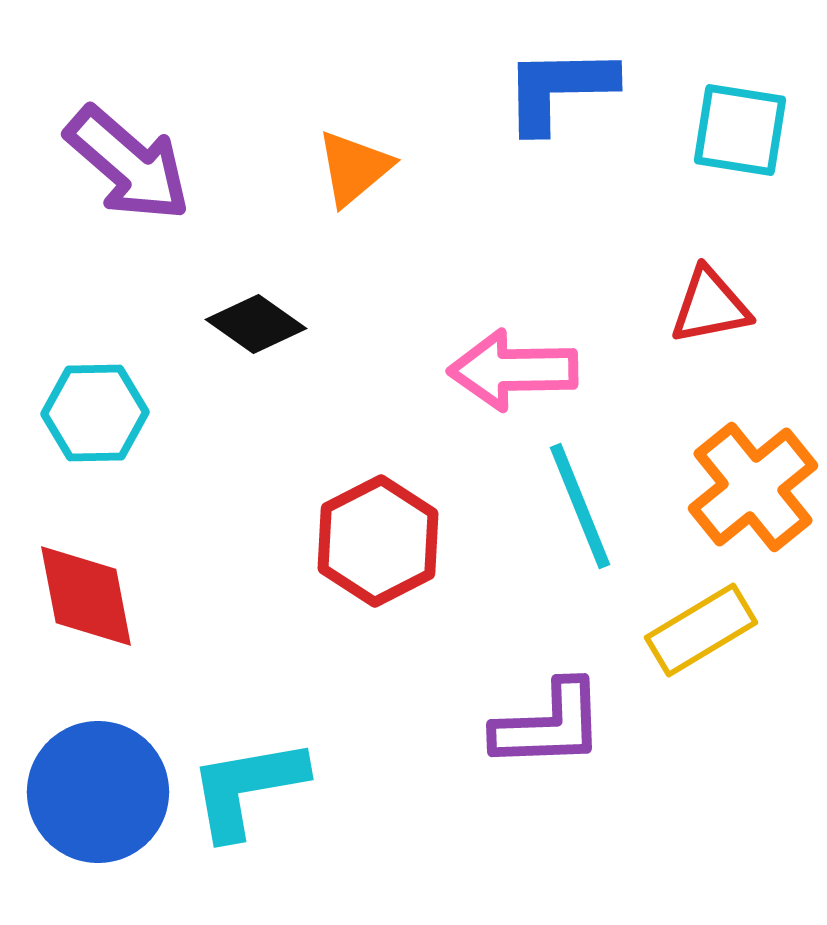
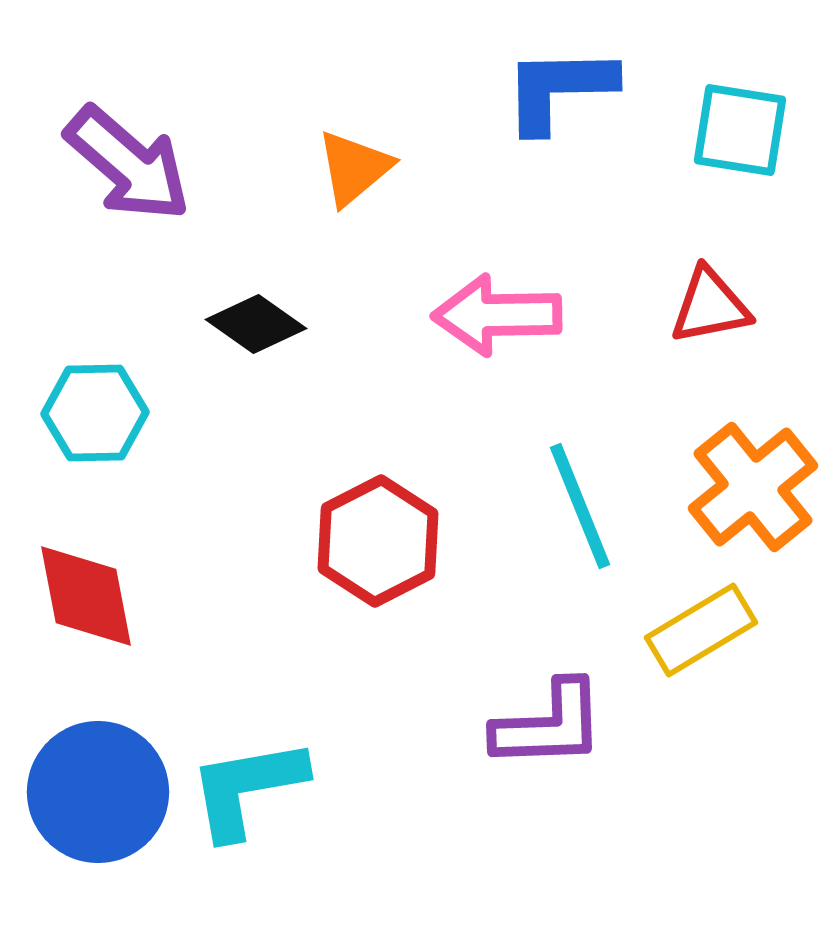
pink arrow: moved 16 px left, 55 px up
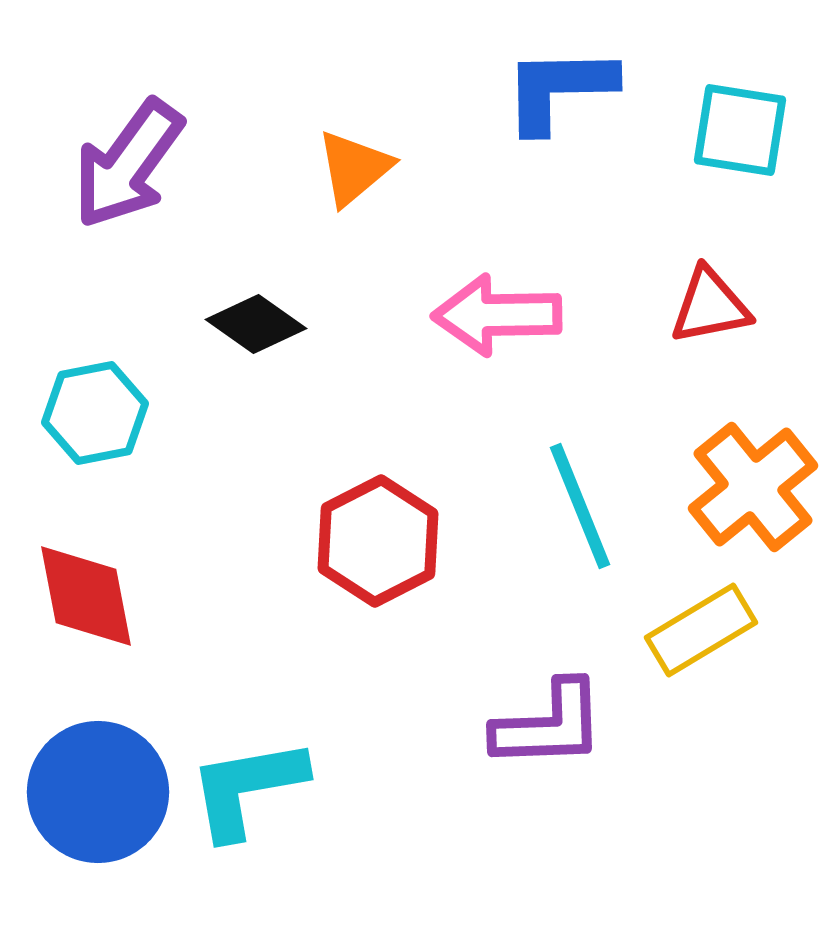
purple arrow: rotated 85 degrees clockwise
cyan hexagon: rotated 10 degrees counterclockwise
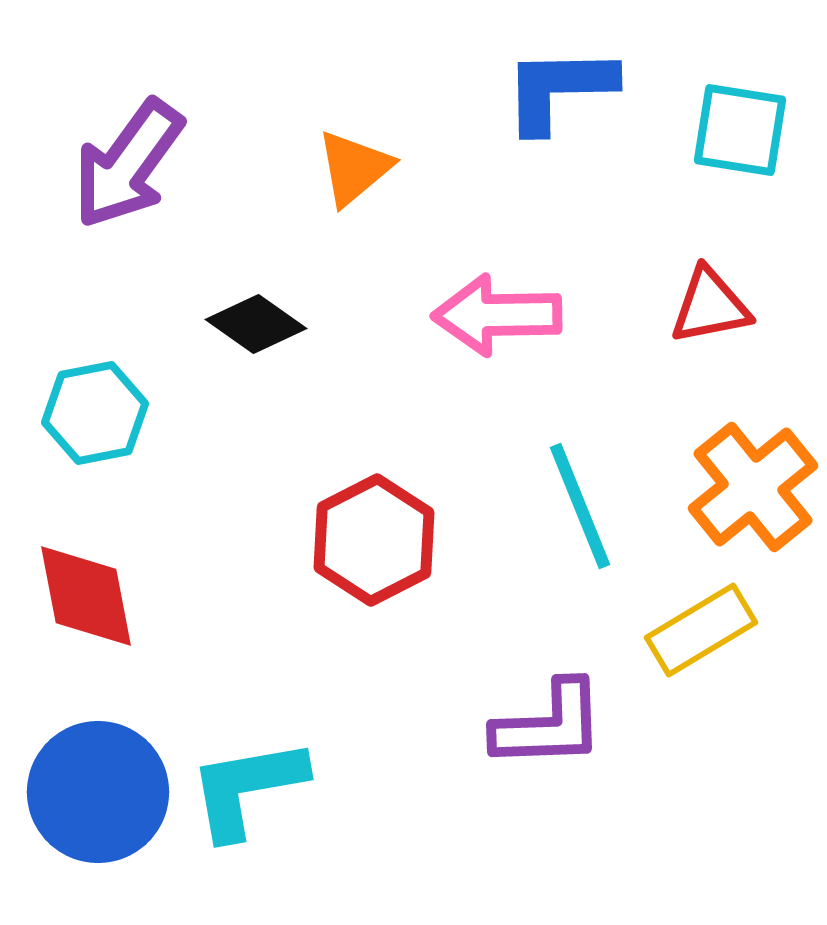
red hexagon: moved 4 px left, 1 px up
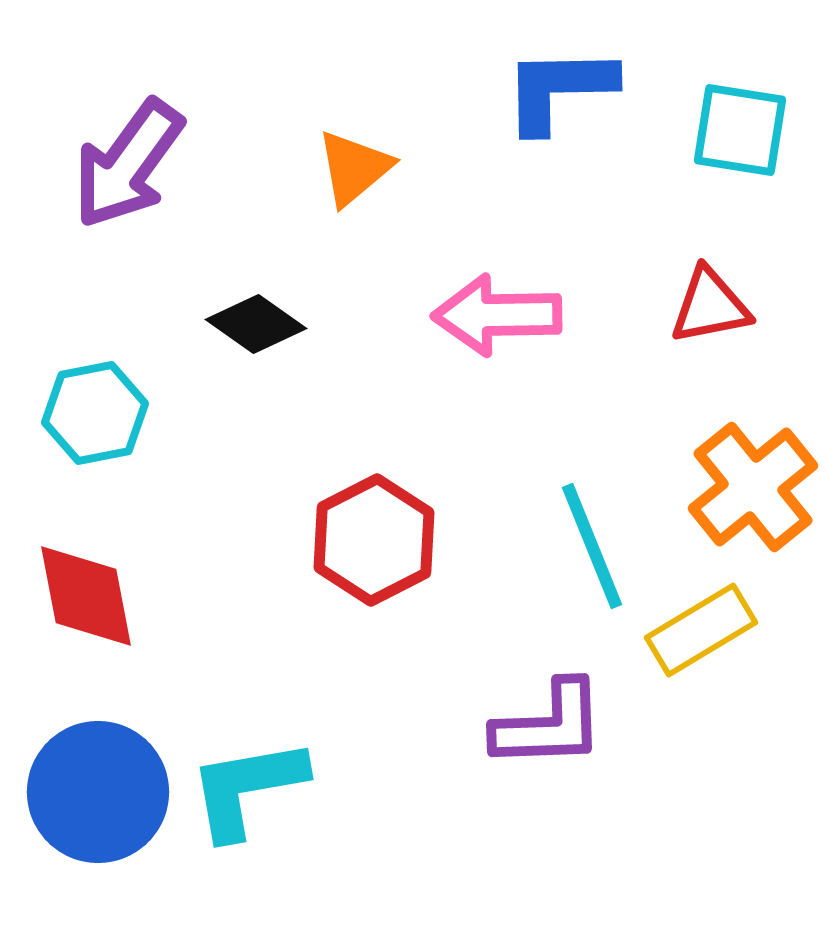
cyan line: moved 12 px right, 40 px down
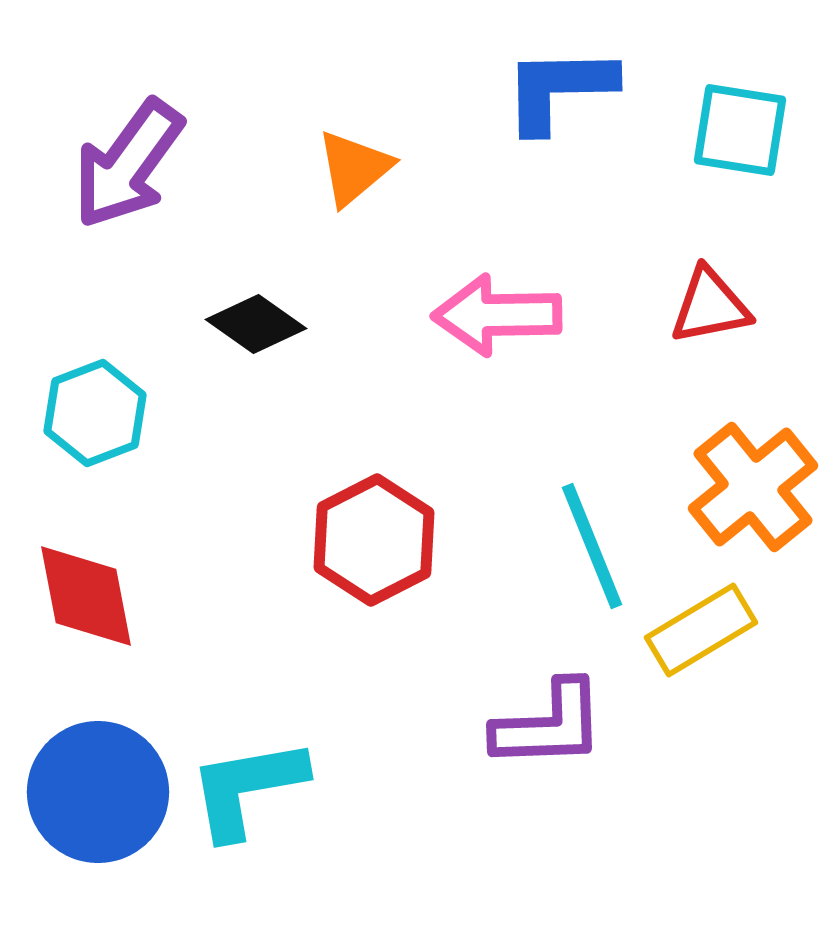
cyan hexagon: rotated 10 degrees counterclockwise
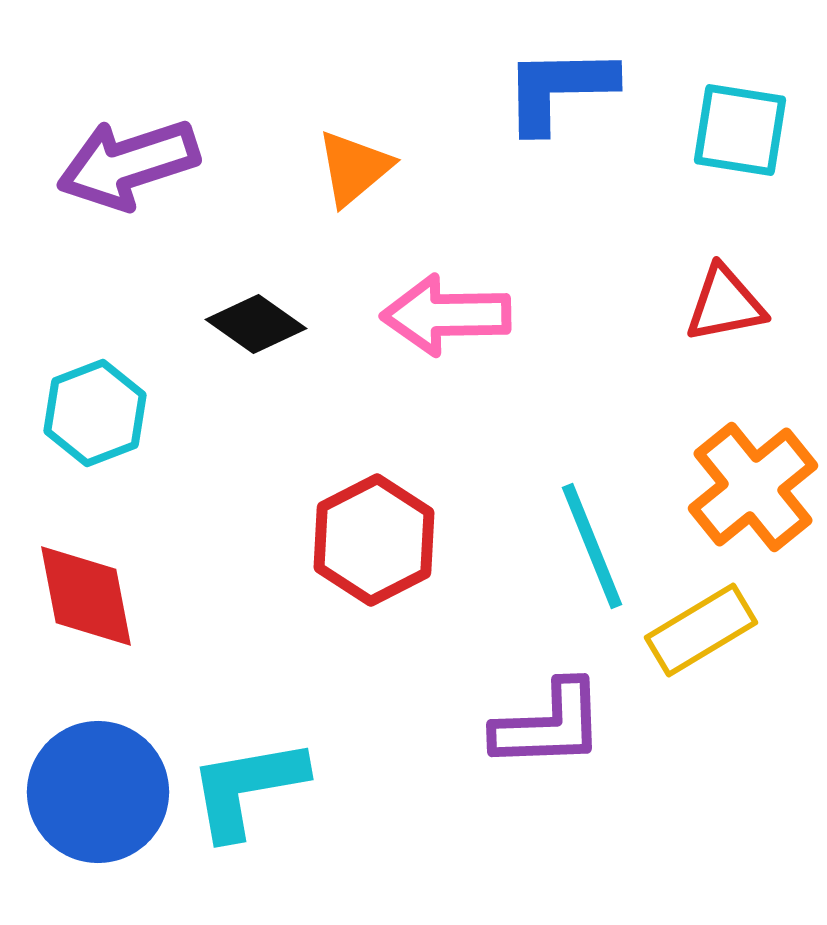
purple arrow: rotated 36 degrees clockwise
red triangle: moved 15 px right, 2 px up
pink arrow: moved 51 px left
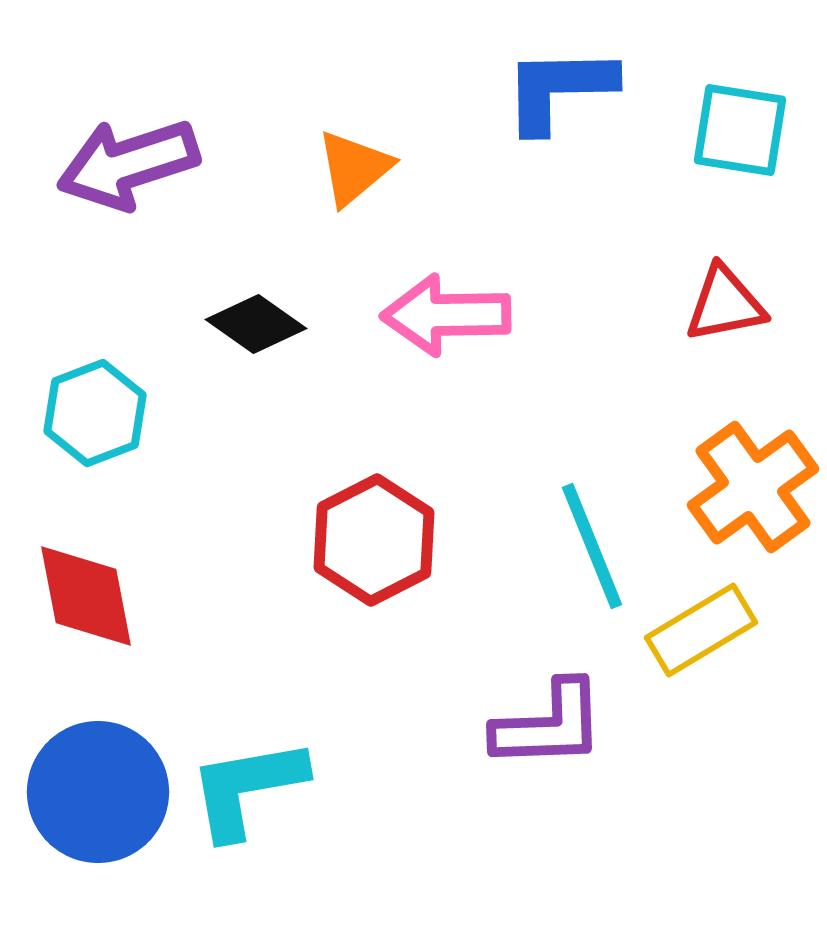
orange cross: rotated 3 degrees clockwise
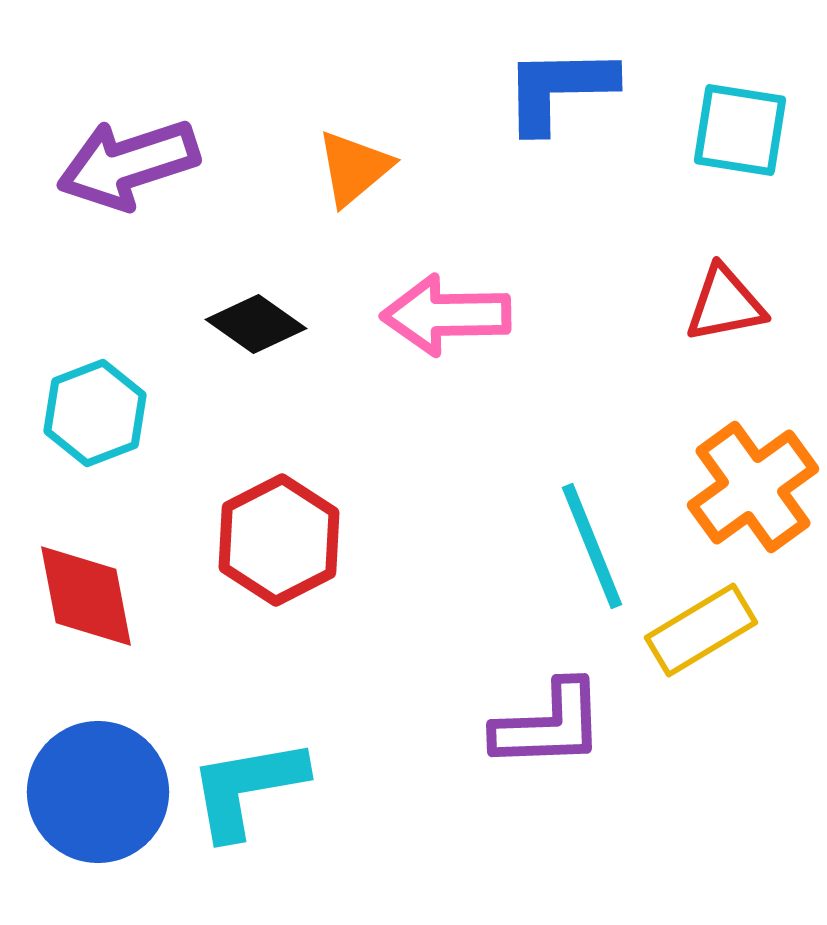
red hexagon: moved 95 px left
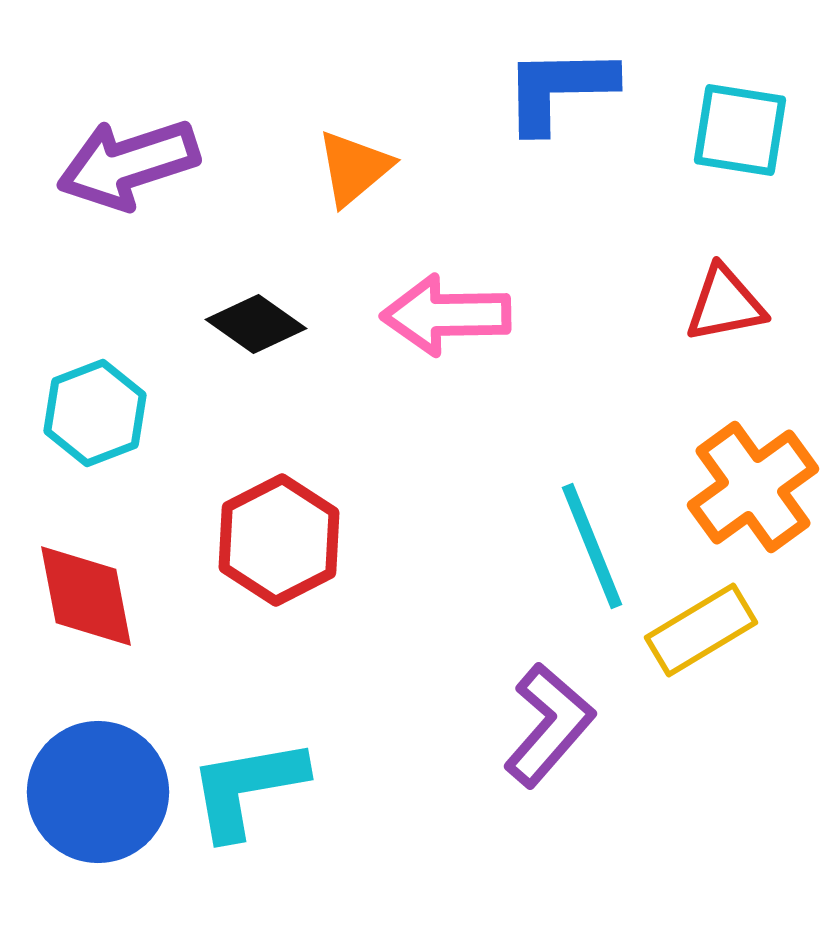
purple L-shape: rotated 47 degrees counterclockwise
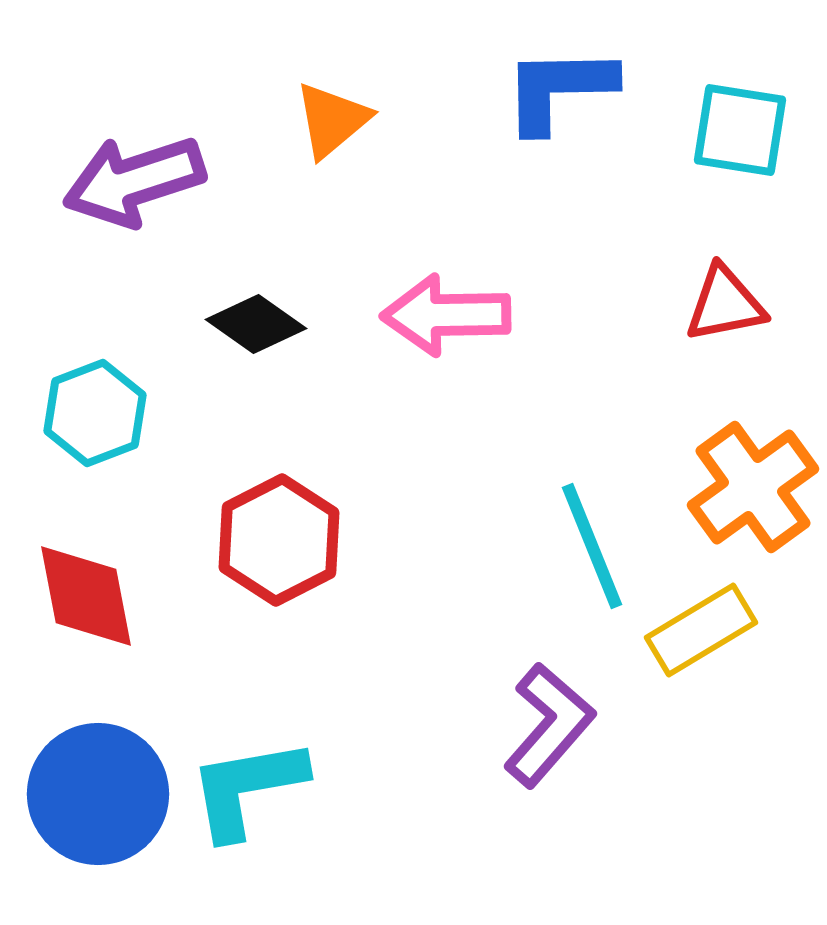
purple arrow: moved 6 px right, 17 px down
orange triangle: moved 22 px left, 48 px up
blue circle: moved 2 px down
